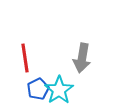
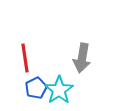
blue pentagon: moved 2 px left, 1 px up
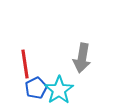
red line: moved 6 px down
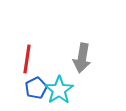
red line: moved 2 px right, 5 px up; rotated 16 degrees clockwise
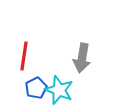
red line: moved 3 px left, 3 px up
cyan star: rotated 16 degrees counterclockwise
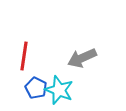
gray arrow: rotated 56 degrees clockwise
blue pentagon: rotated 20 degrees counterclockwise
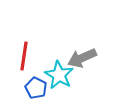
cyan star: moved 15 px up; rotated 8 degrees clockwise
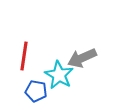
blue pentagon: moved 3 px down; rotated 15 degrees counterclockwise
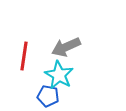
gray arrow: moved 16 px left, 11 px up
blue pentagon: moved 12 px right, 5 px down
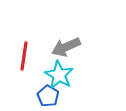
blue pentagon: rotated 20 degrees clockwise
